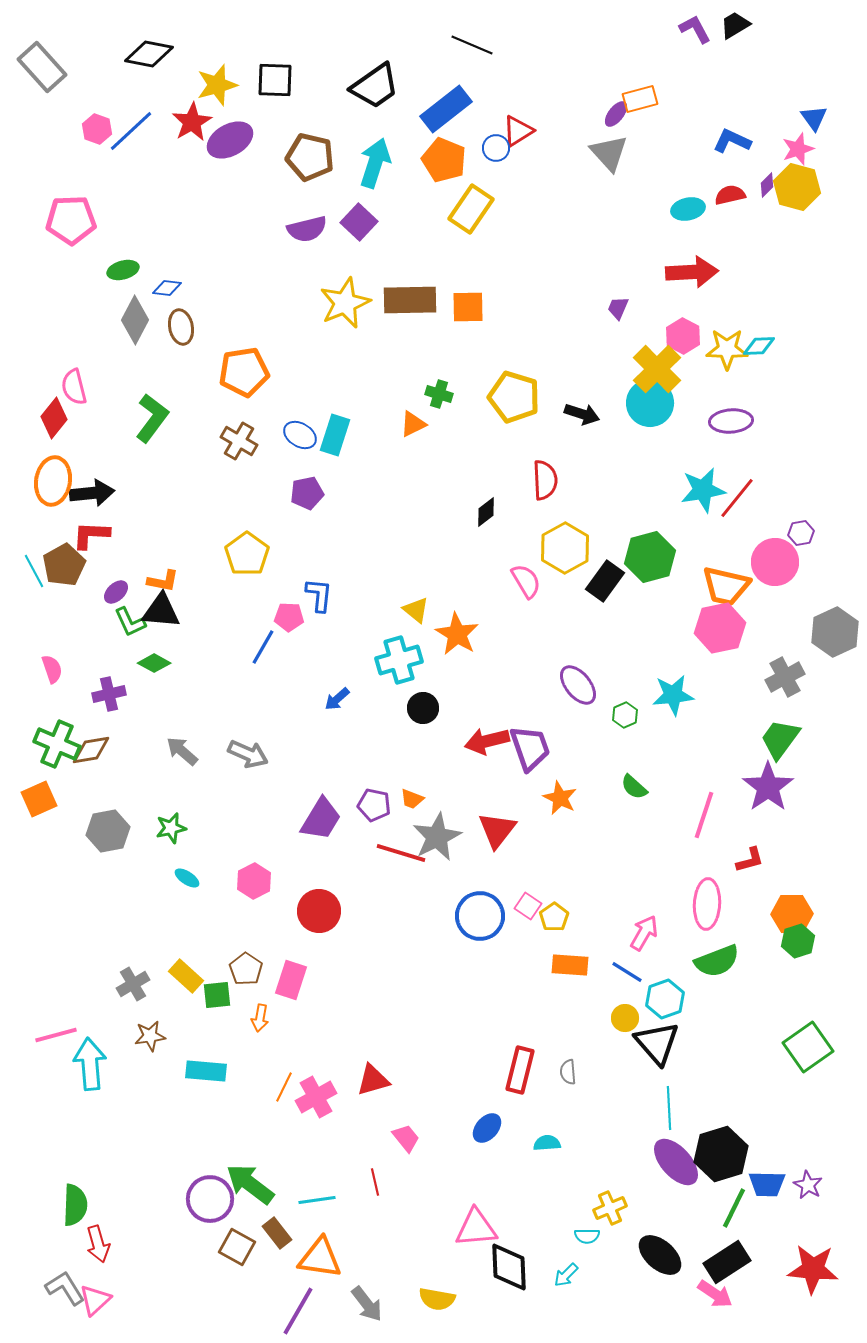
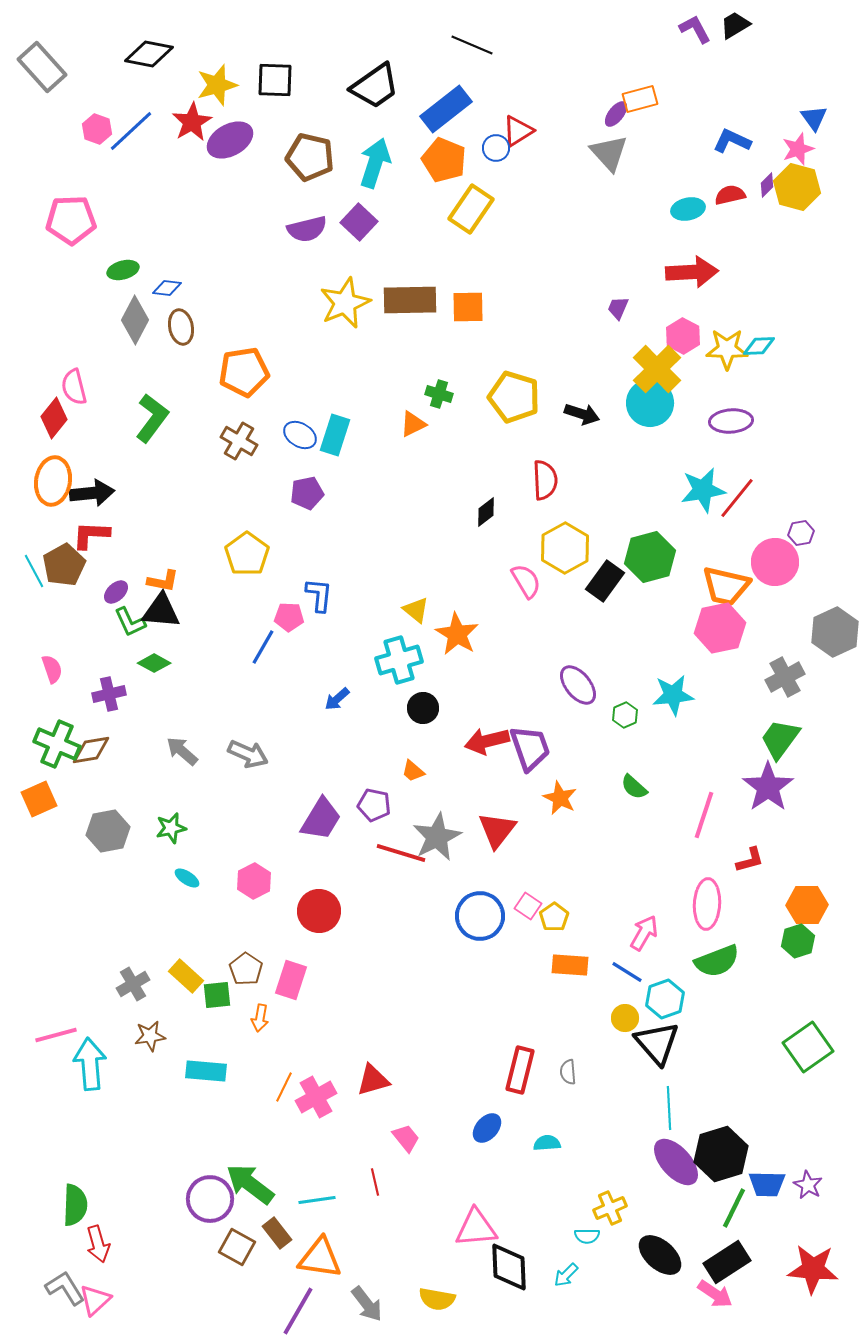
orange trapezoid at (412, 799): moved 1 px right, 28 px up; rotated 20 degrees clockwise
orange hexagon at (792, 914): moved 15 px right, 9 px up
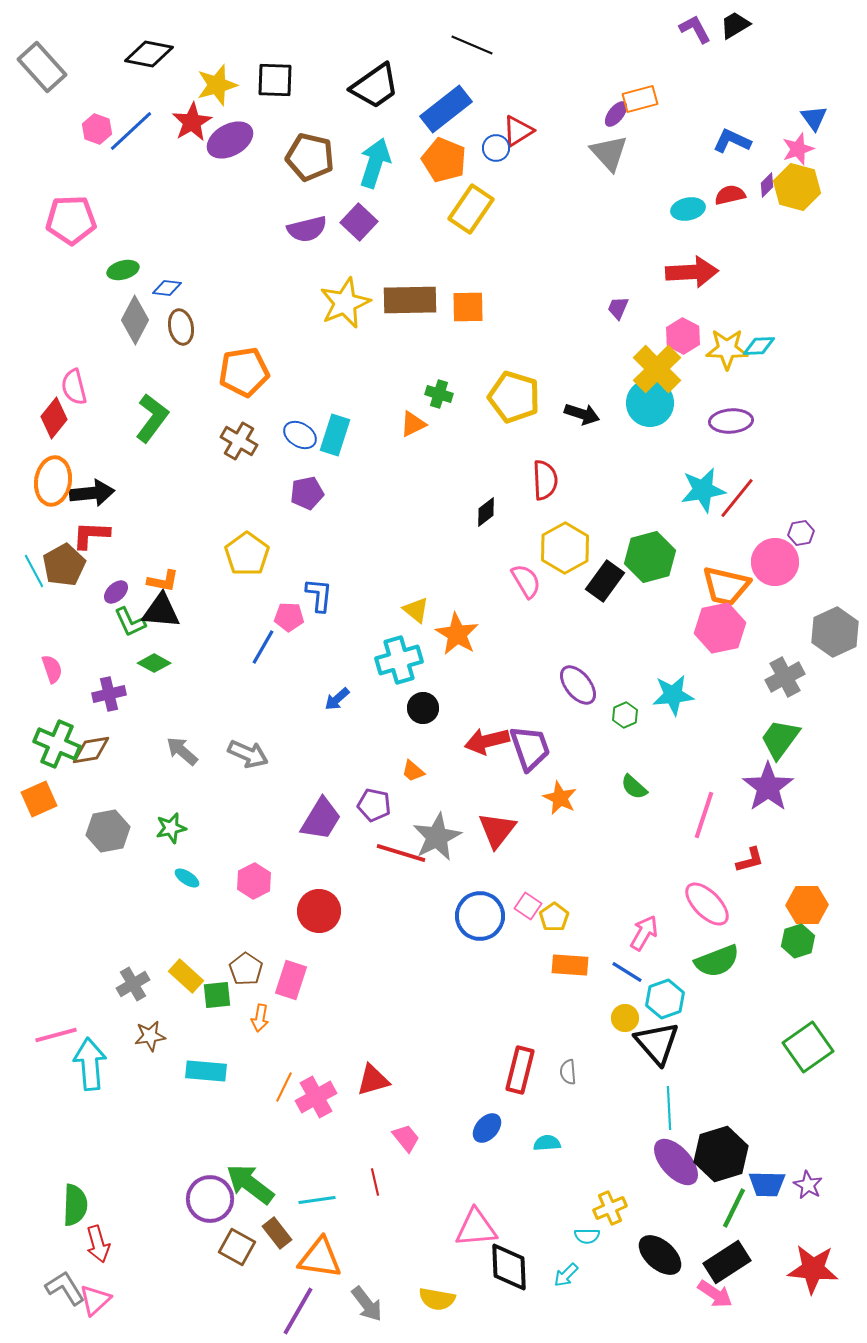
pink ellipse at (707, 904): rotated 48 degrees counterclockwise
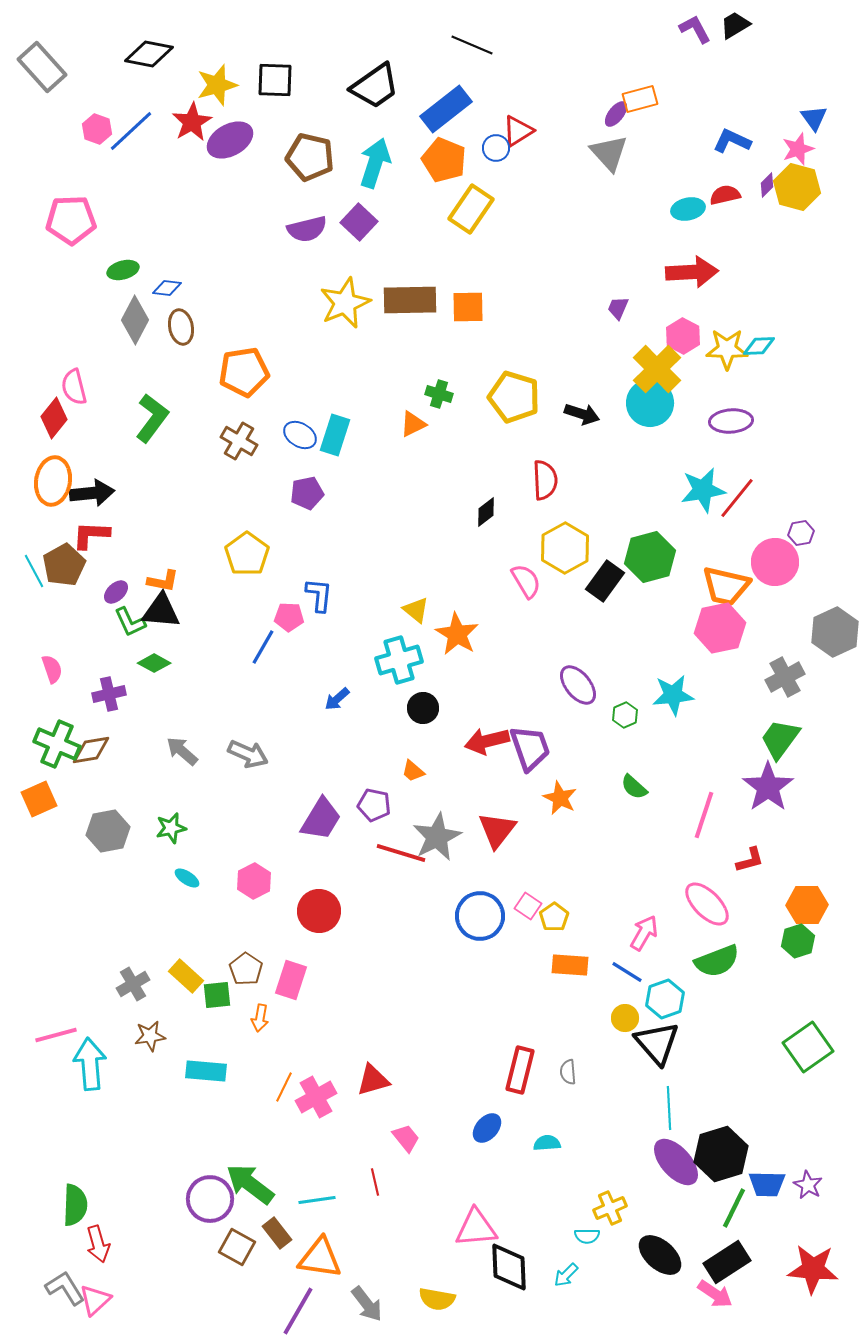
red semicircle at (730, 195): moved 5 px left
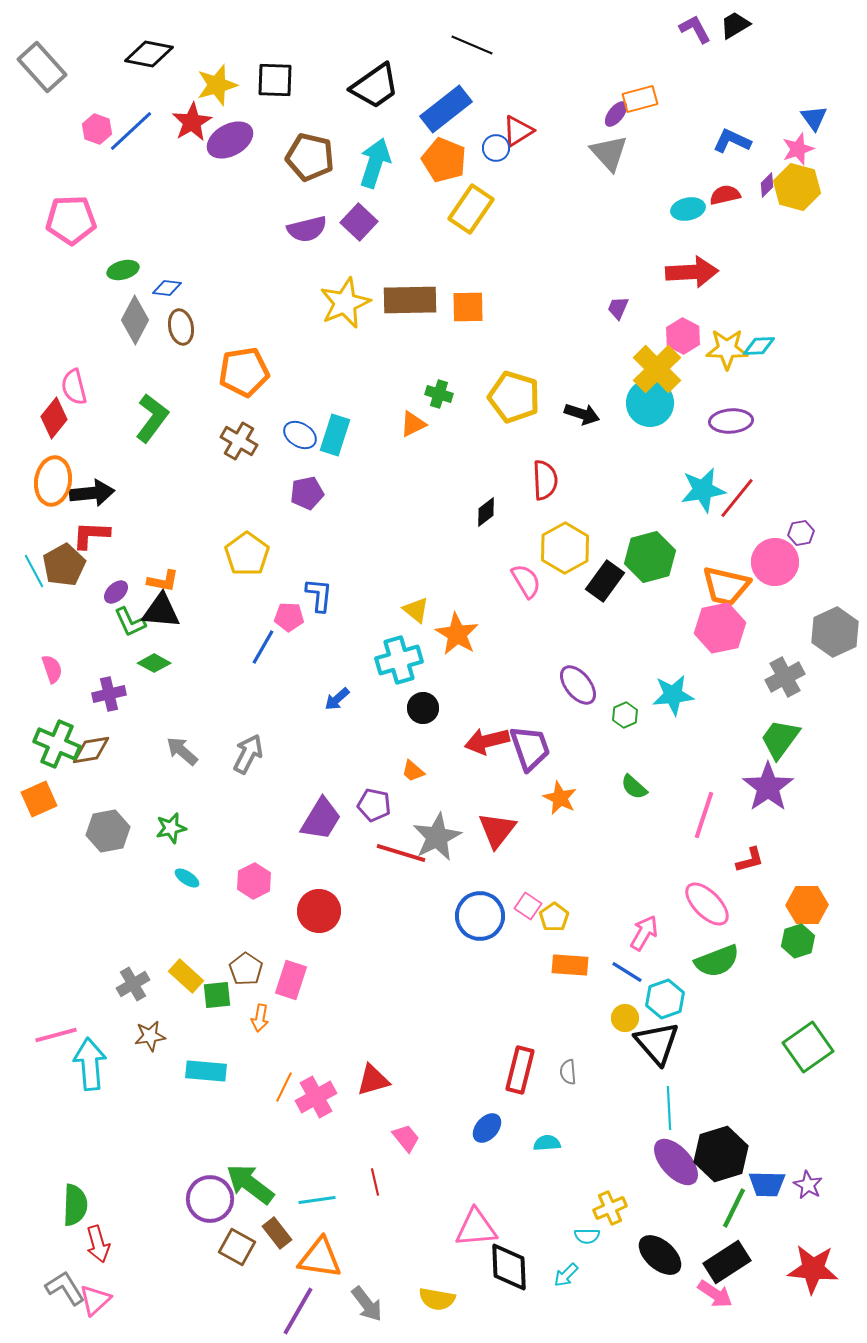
gray arrow at (248, 754): rotated 87 degrees counterclockwise
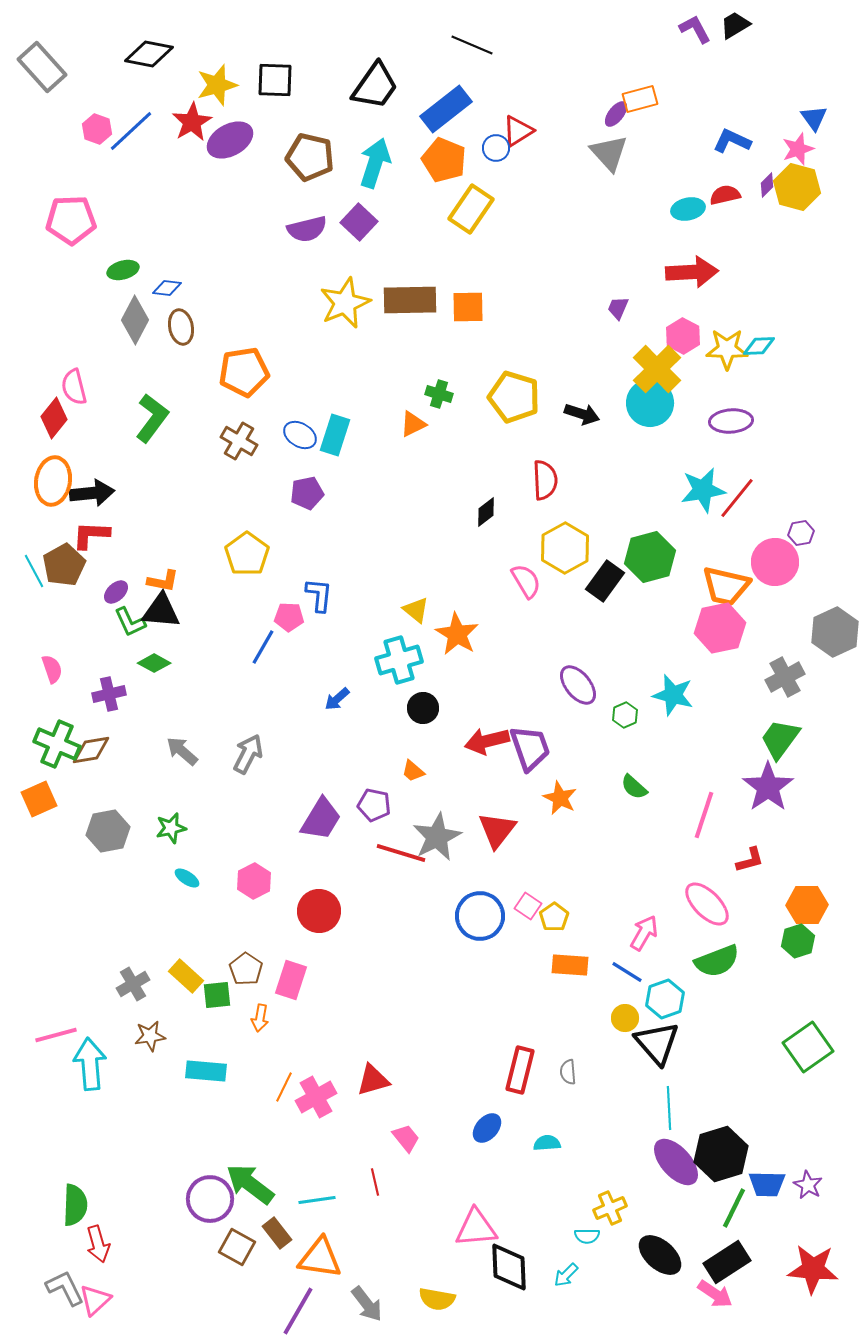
black trapezoid at (375, 86): rotated 20 degrees counterclockwise
cyan star at (673, 695): rotated 21 degrees clockwise
gray L-shape at (65, 1288): rotated 6 degrees clockwise
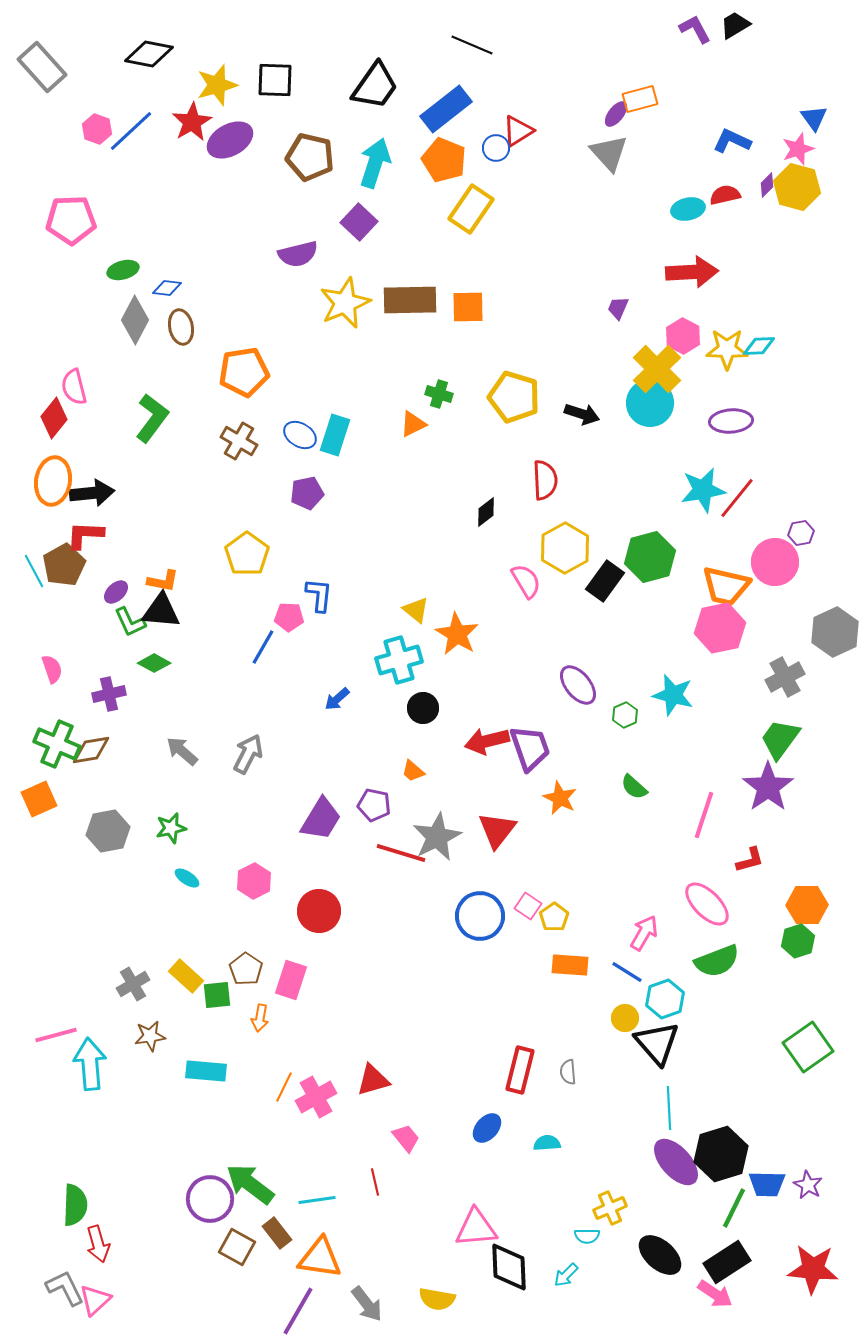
purple semicircle at (307, 229): moved 9 px left, 25 px down
red L-shape at (91, 535): moved 6 px left
